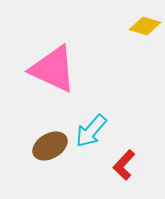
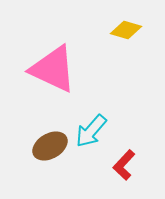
yellow diamond: moved 19 px left, 4 px down
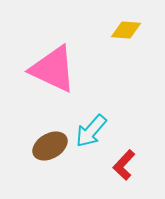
yellow diamond: rotated 12 degrees counterclockwise
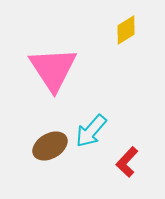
yellow diamond: rotated 36 degrees counterclockwise
pink triangle: rotated 32 degrees clockwise
red L-shape: moved 3 px right, 3 px up
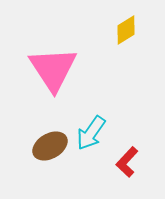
cyan arrow: moved 2 px down; rotated 6 degrees counterclockwise
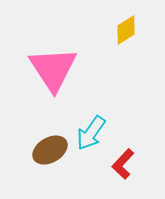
brown ellipse: moved 4 px down
red L-shape: moved 4 px left, 2 px down
